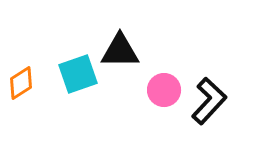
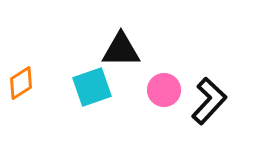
black triangle: moved 1 px right, 1 px up
cyan square: moved 14 px right, 13 px down
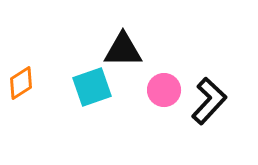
black triangle: moved 2 px right
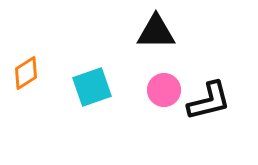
black triangle: moved 33 px right, 18 px up
orange diamond: moved 5 px right, 10 px up
black L-shape: rotated 33 degrees clockwise
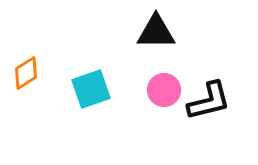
cyan square: moved 1 px left, 2 px down
